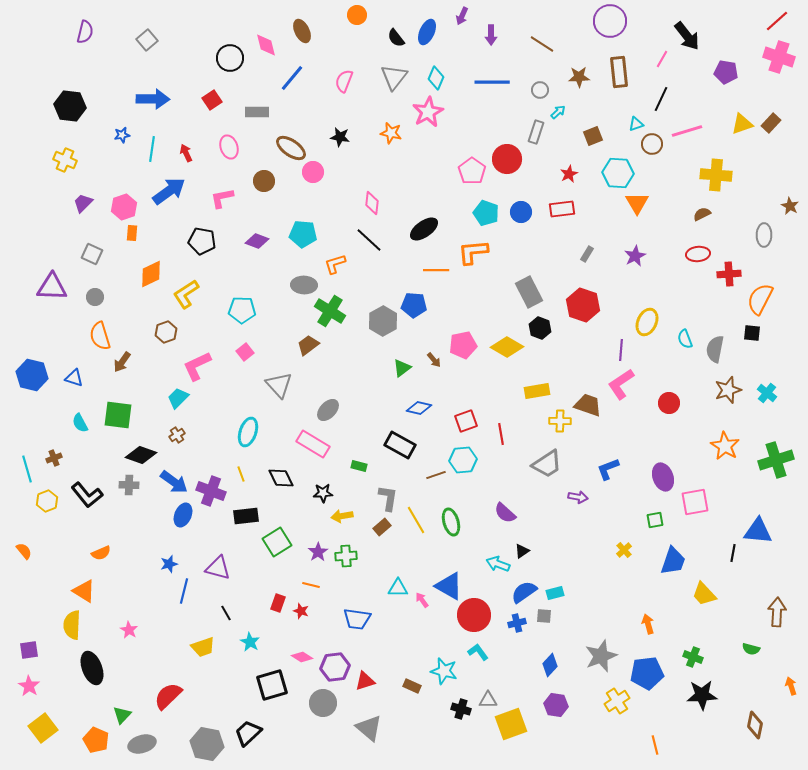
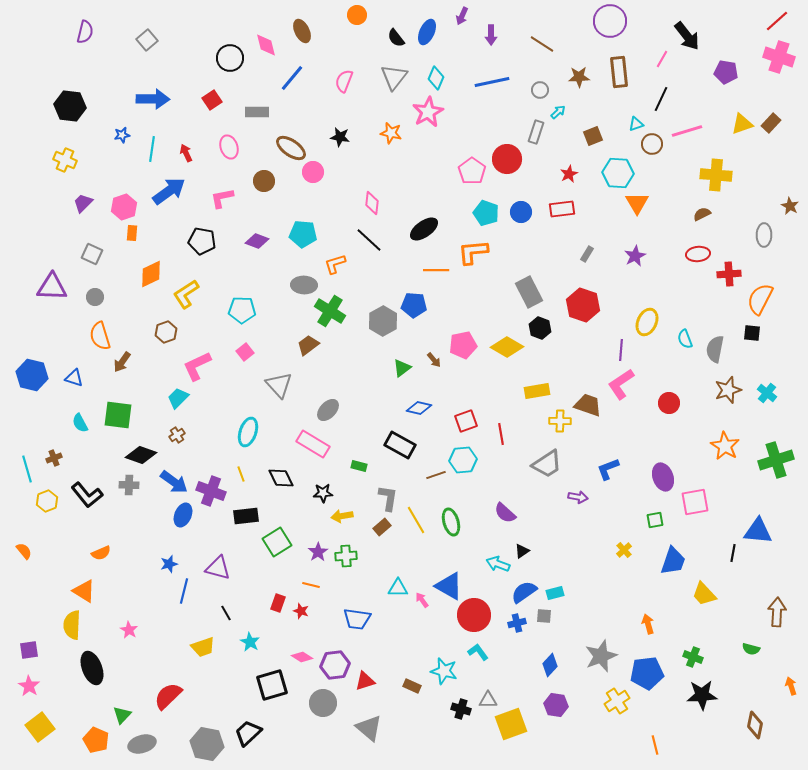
blue line at (492, 82): rotated 12 degrees counterclockwise
purple hexagon at (335, 667): moved 2 px up
yellow square at (43, 728): moved 3 px left, 1 px up
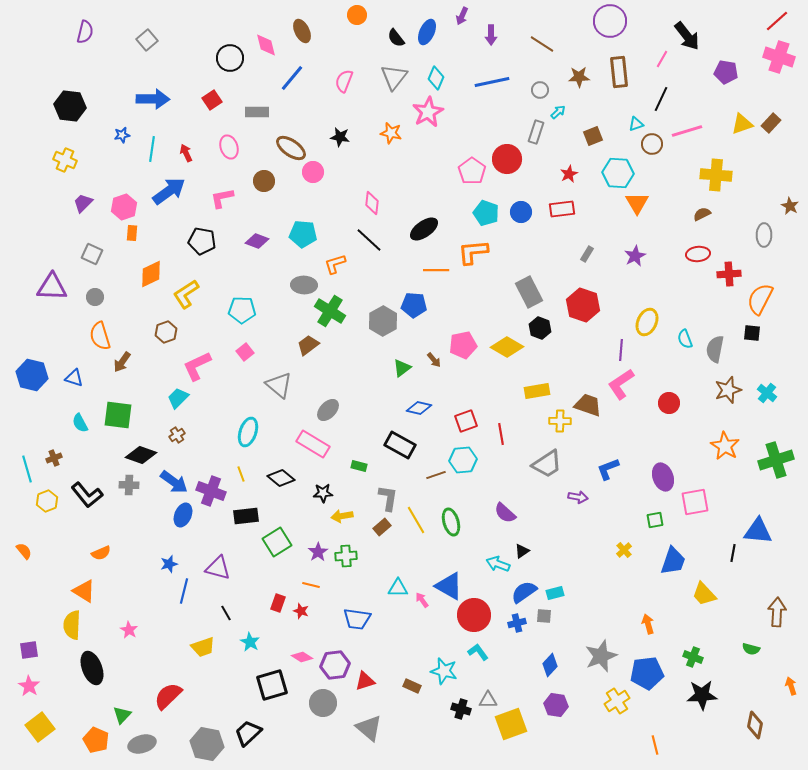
gray triangle at (279, 385): rotated 8 degrees counterclockwise
black diamond at (281, 478): rotated 24 degrees counterclockwise
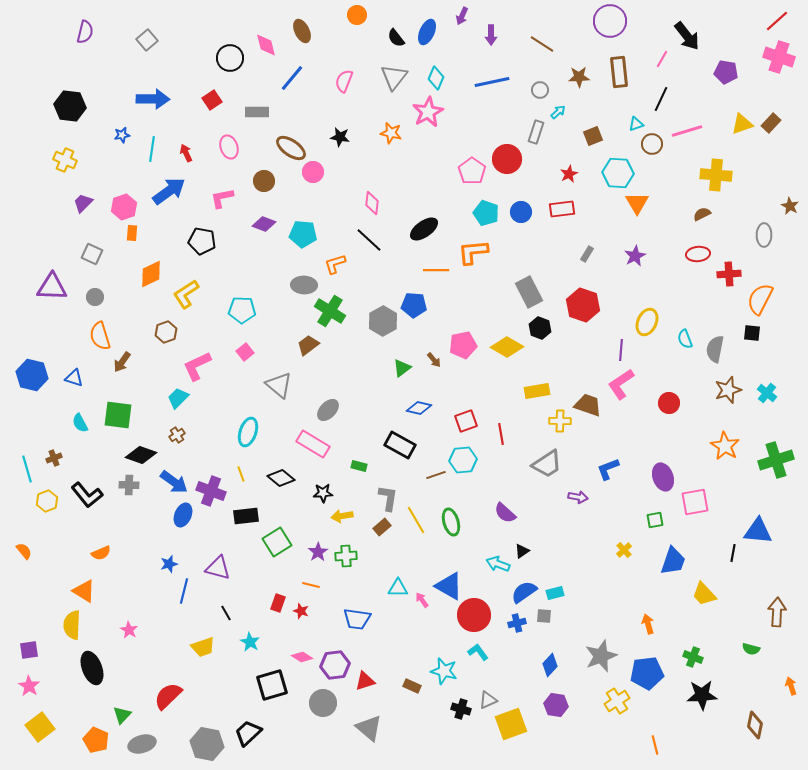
purple diamond at (257, 241): moved 7 px right, 17 px up
gray triangle at (488, 700): rotated 24 degrees counterclockwise
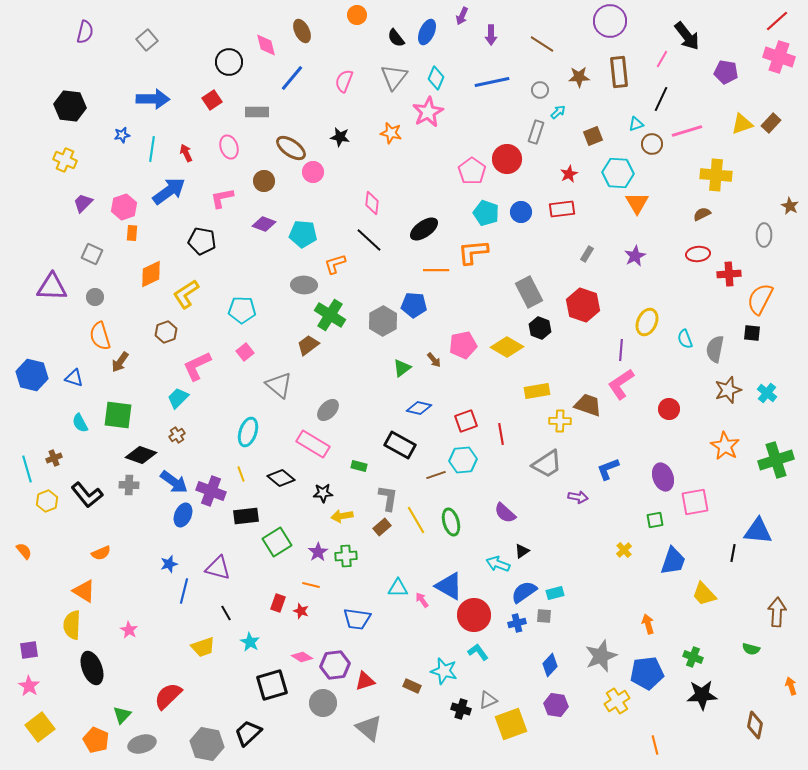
black circle at (230, 58): moved 1 px left, 4 px down
green cross at (330, 311): moved 4 px down
brown arrow at (122, 362): moved 2 px left
red circle at (669, 403): moved 6 px down
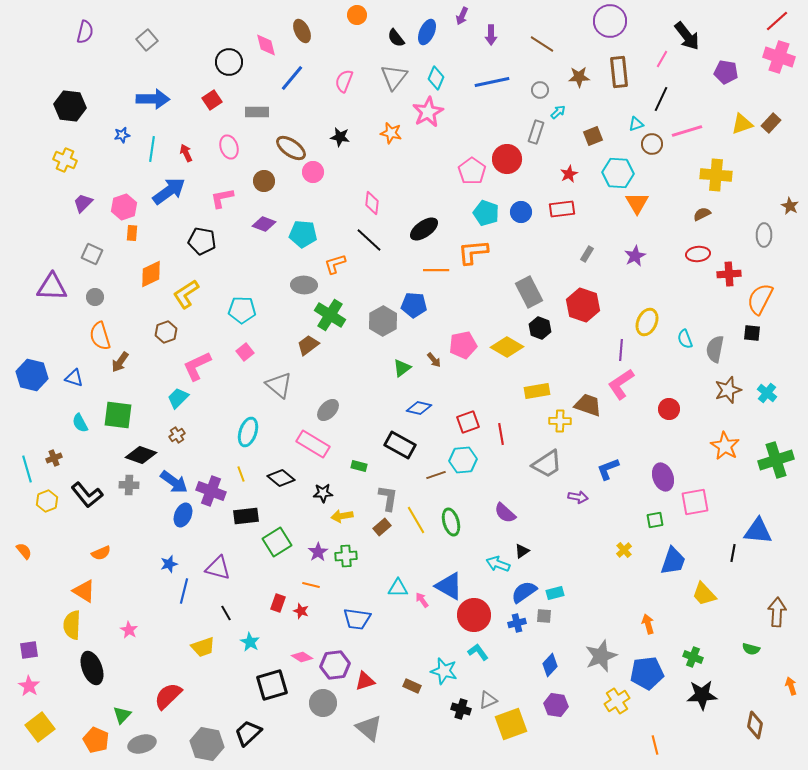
red square at (466, 421): moved 2 px right, 1 px down
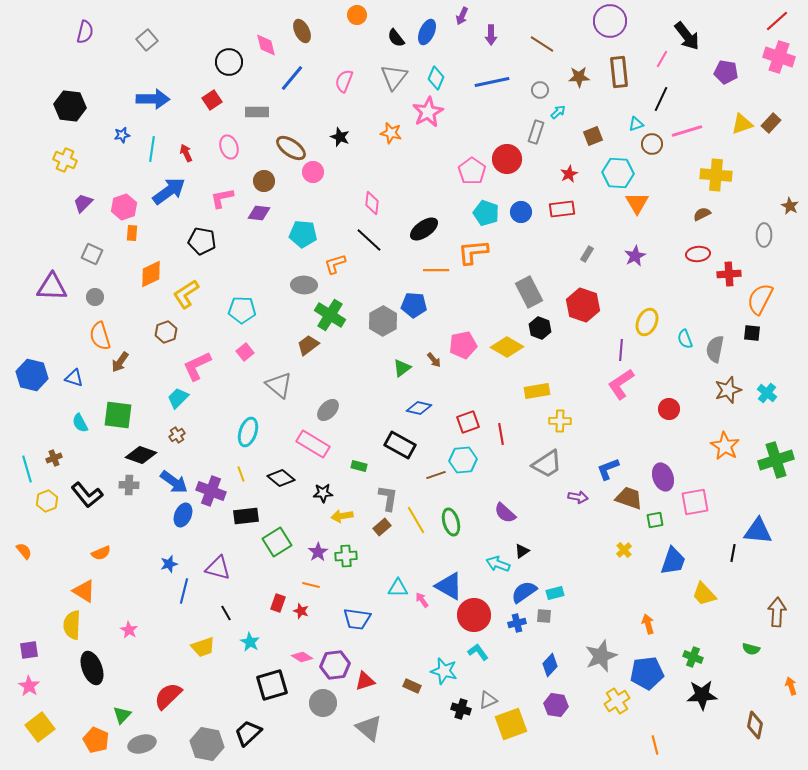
black star at (340, 137): rotated 12 degrees clockwise
purple diamond at (264, 224): moved 5 px left, 11 px up; rotated 15 degrees counterclockwise
brown trapezoid at (588, 405): moved 41 px right, 93 px down
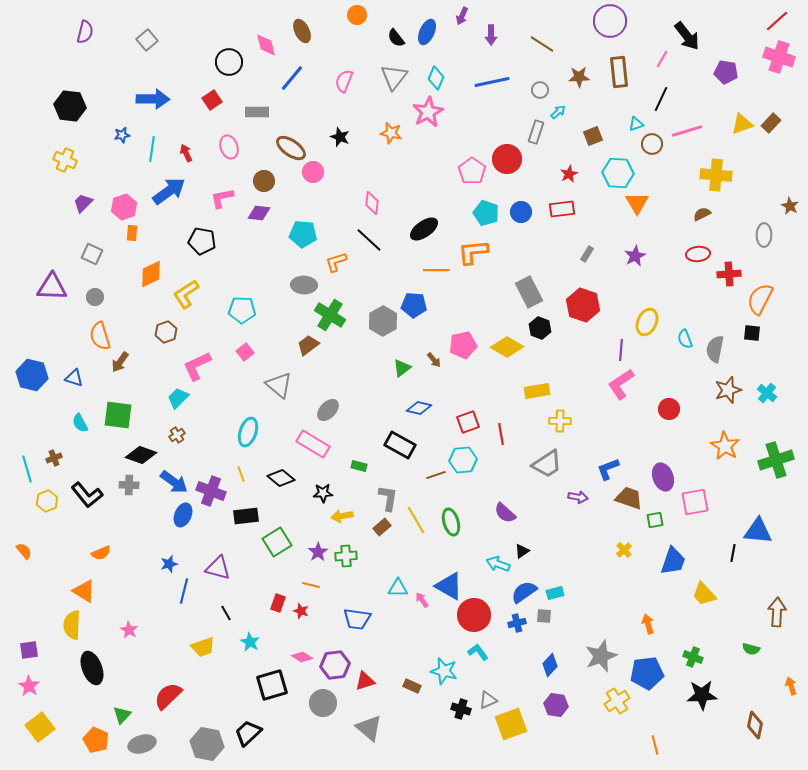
orange L-shape at (335, 264): moved 1 px right, 2 px up
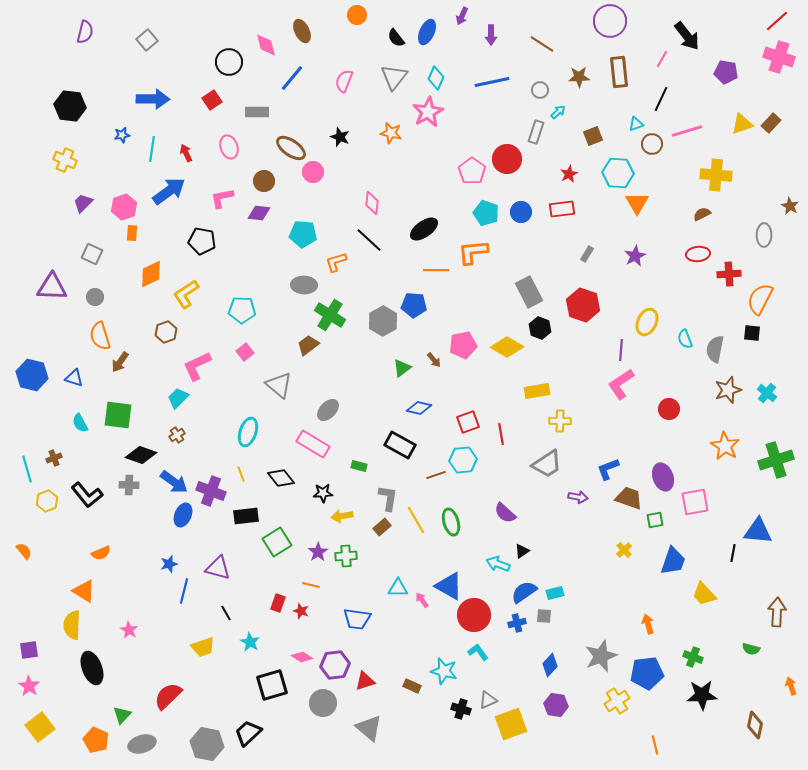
black diamond at (281, 478): rotated 12 degrees clockwise
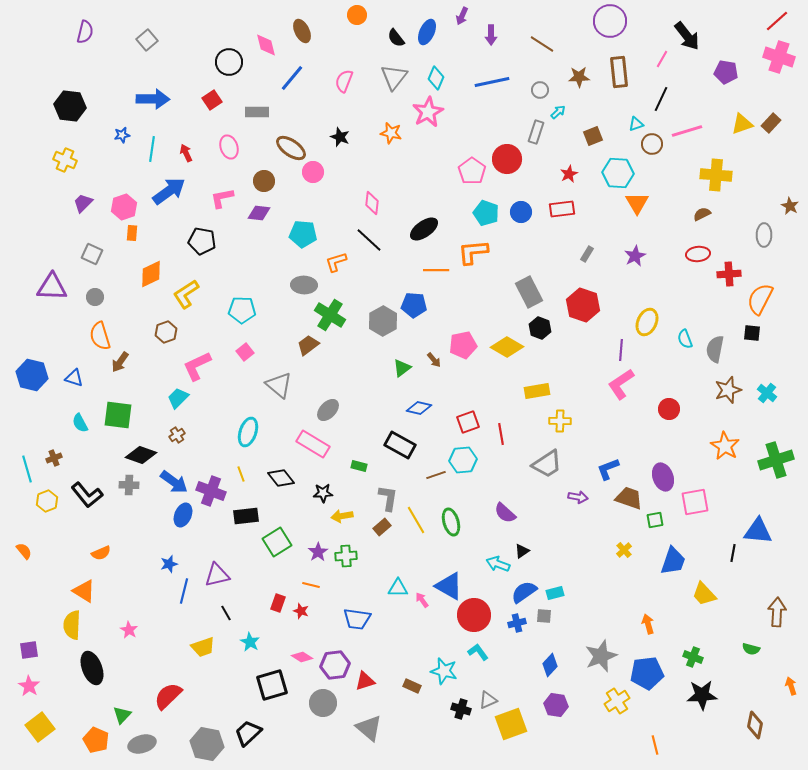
purple triangle at (218, 568): moved 1 px left, 7 px down; rotated 28 degrees counterclockwise
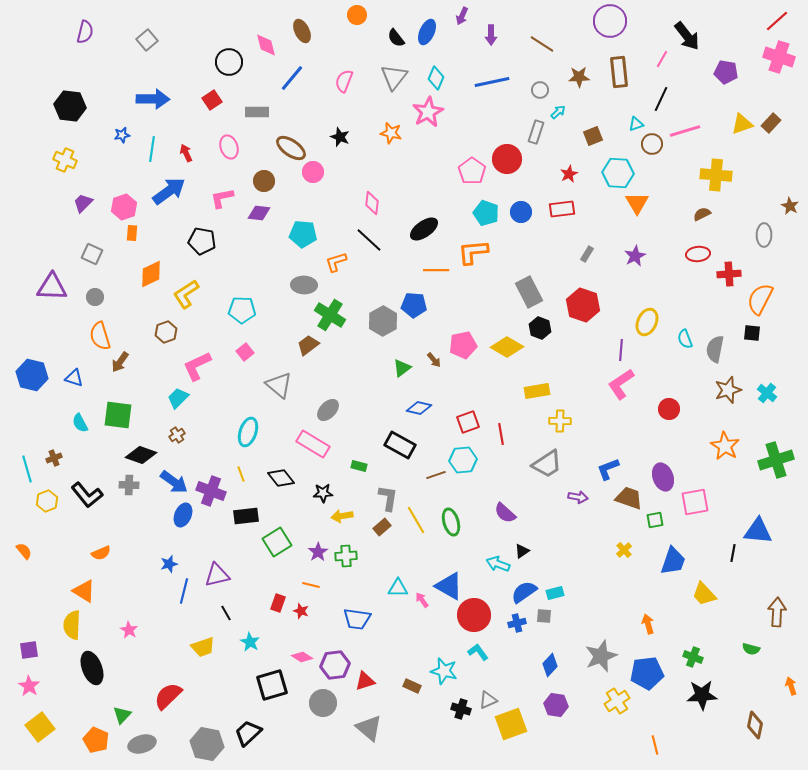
pink line at (687, 131): moved 2 px left
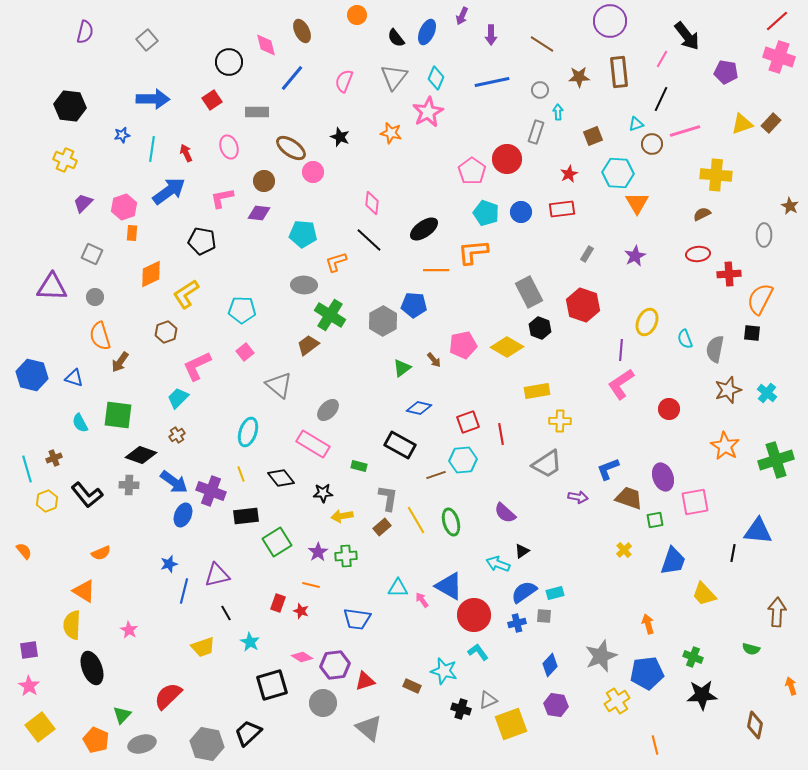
cyan arrow at (558, 112): rotated 49 degrees counterclockwise
